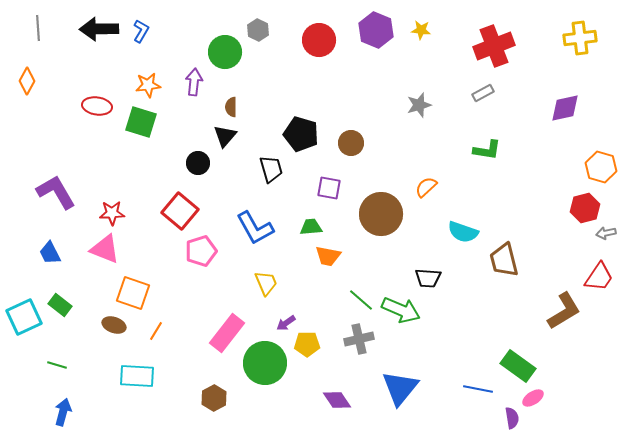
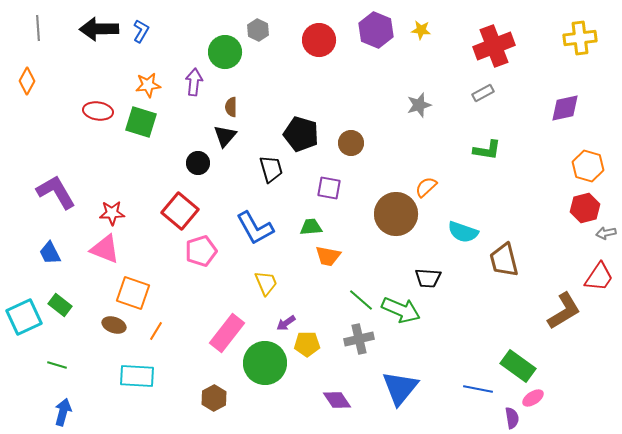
red ellipse at (97, 106): moved 1 px right, 5 px down
orange hexagon at (601, 167): moved 13 px left, 1 px up
brown circle at (381, 214): moved 15 px right
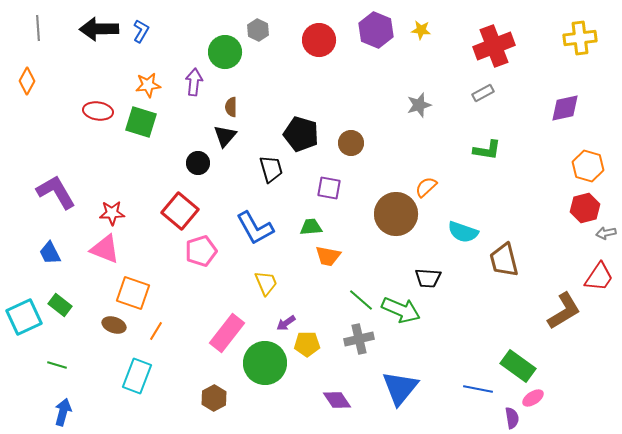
cyan rectangle at (137, 376): rotated 72 degrees counterclockwise
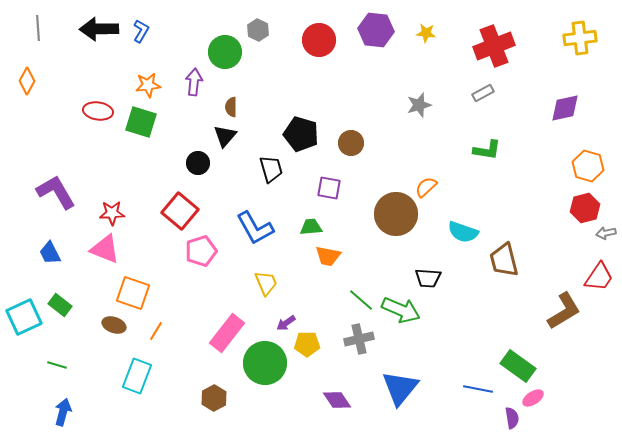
purple hexagon at (376, 30): rotated 16 degrees counterclockwise
yellow star at (421, 30): moved 5 px right, 3 px down
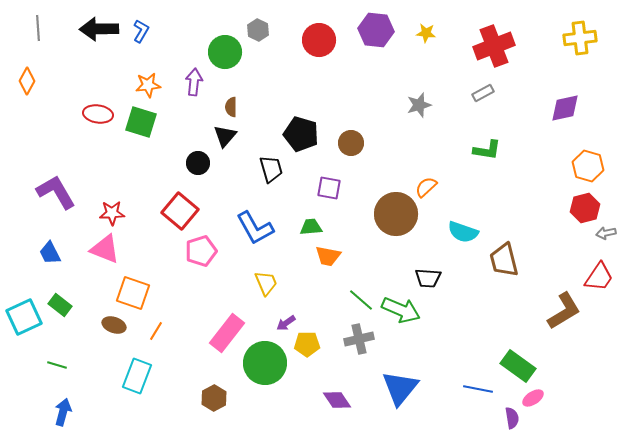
red ellipse at (98, 111): moved 3 px down
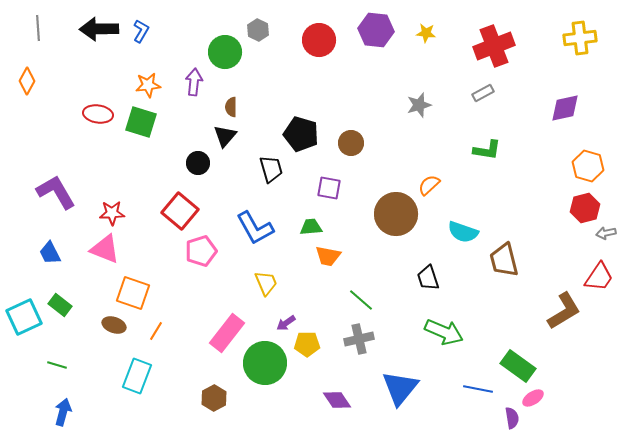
orange semicircle at (426, 187): moved 3 px right, 2 px up
black trapezoid at (428, 278): rotated 68 degrees clockwise
green arrow at (401, 310): moved 43 px right, 22 px down
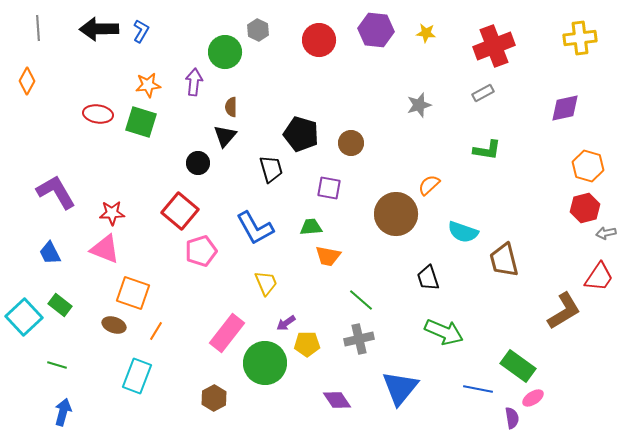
cyan square at (24, 317): rotated 18 degrees counterclockwise
